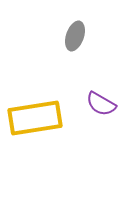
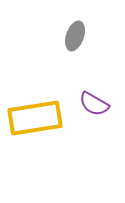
purple semicircle: moved 7 px left
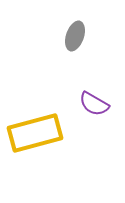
yellow rectangle: moved 15 px down; rotated 6 degrees counterclockwise
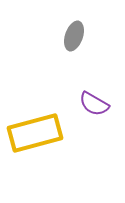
gray ellipse: moved 1 px left
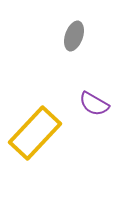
yellow rectangle: rotated 32 degrees counterclockwise
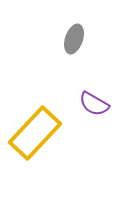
gray ellipse: moved 3 px down
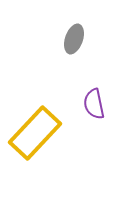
purple semicircle: rotated 48 degrees clockwise
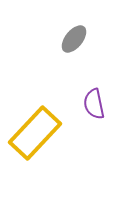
gray ellipse: rotated 20 degrees clockwise
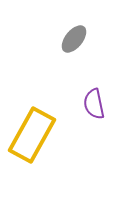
yellow rectangle: moved 3 px left, 2 px down; rotated 14 degrees counterclockwise
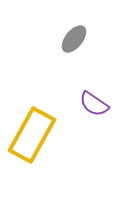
purple semicircle: rotated 44 degrees counterclockwise
